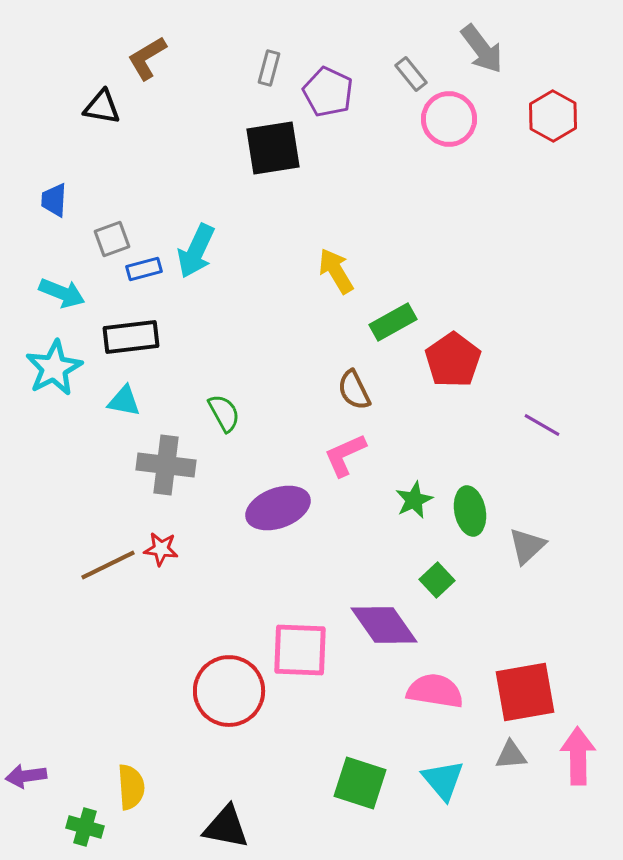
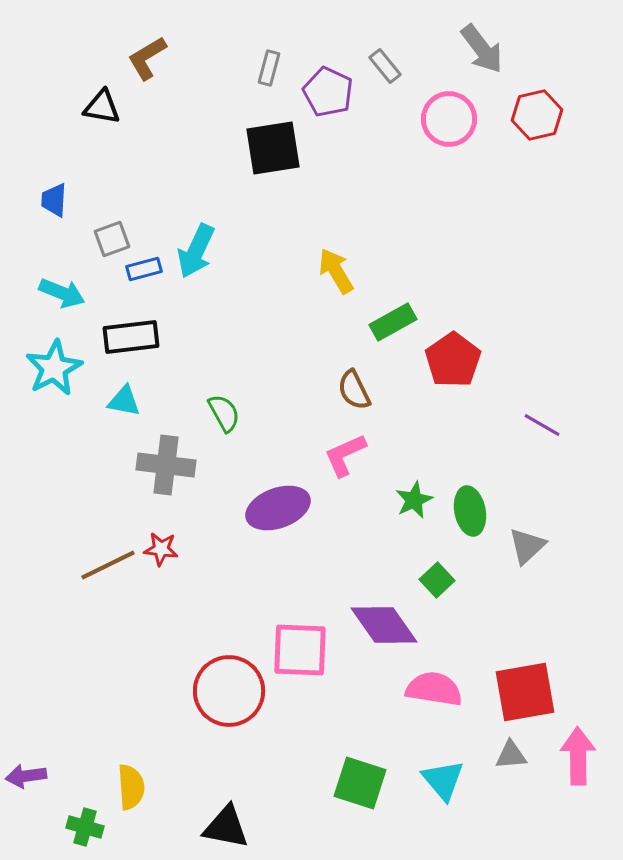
gray rectangle at (411, 74): moved 26 px left, 8 px up
red hexagon at (553, 116): moved 16 px left, 1 px up; rotated 18 degrees clockwise
pink semicircle at (435, 691): moved 1 px left, 2 px up
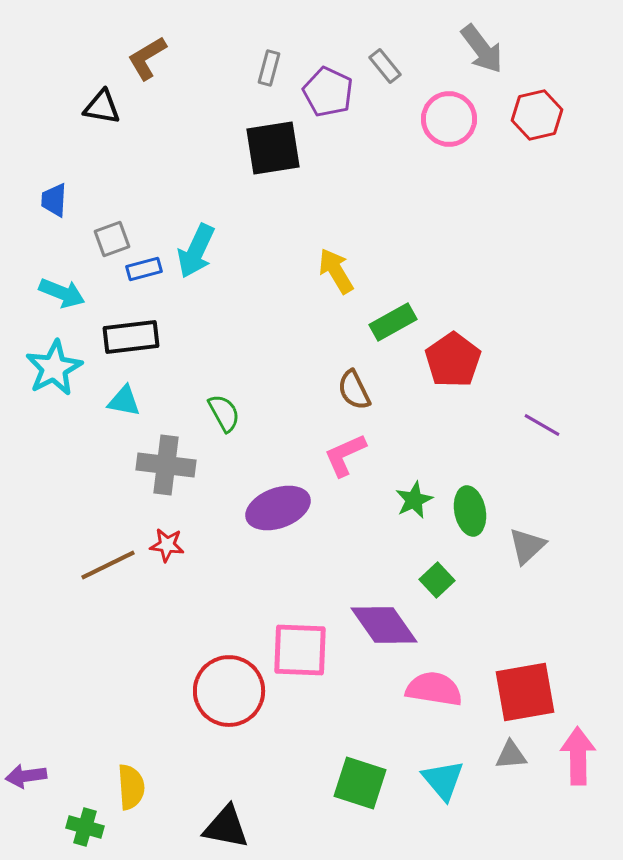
red star at (161, 549): moved 6 px right, 4 px up
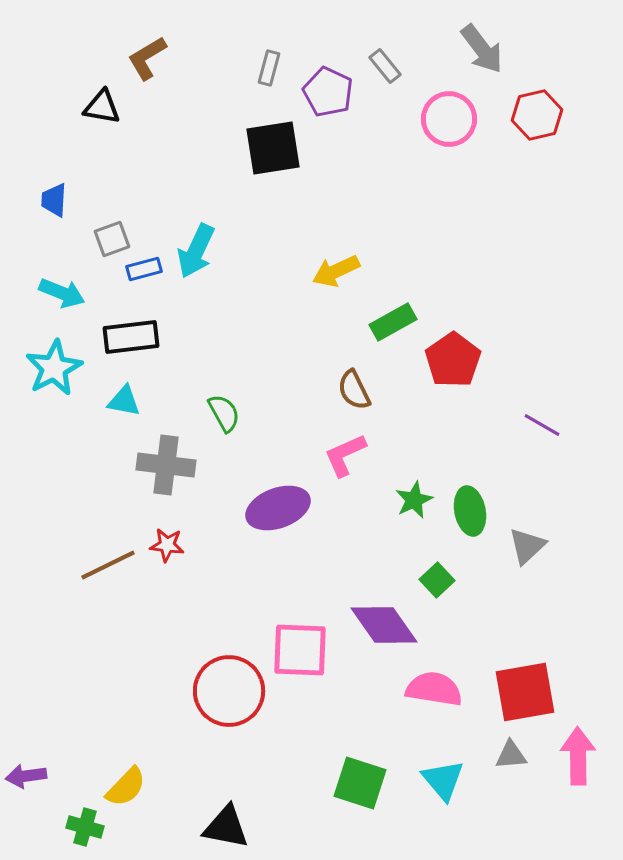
yellow arrow at (336, 271): rotated 84 degrees counterclockwise
yellow semicircle at (131, 787): moved 5 px left; rotated 48 degrees clockwise
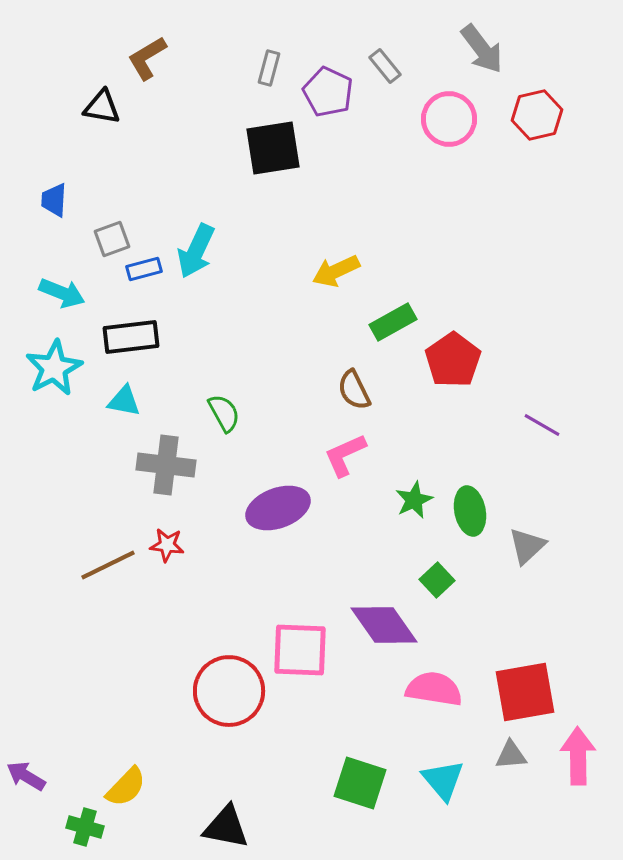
purple arrow at (26, 776): rotated 39 degrees clockwise
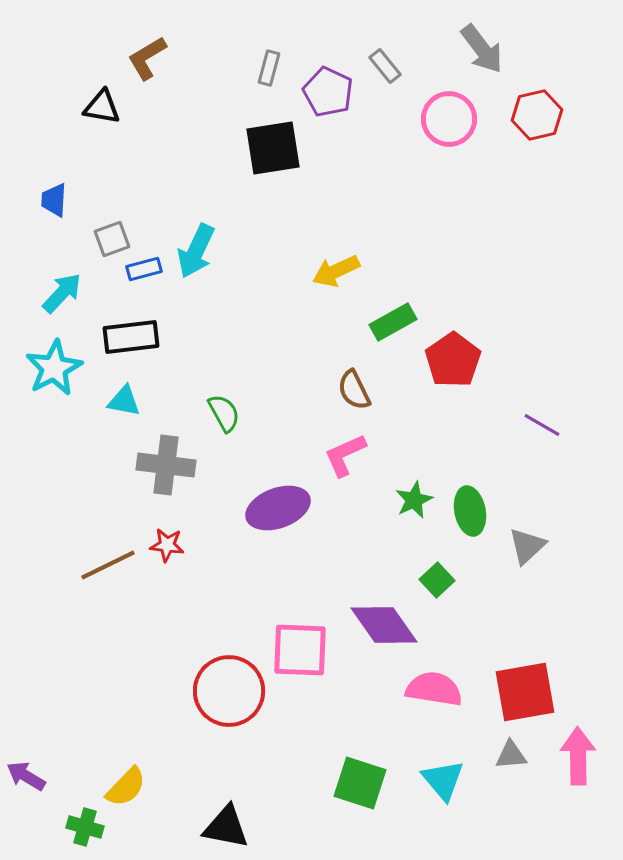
cyan arrow at (62, 293): rotated 69 degrees counterclockwise
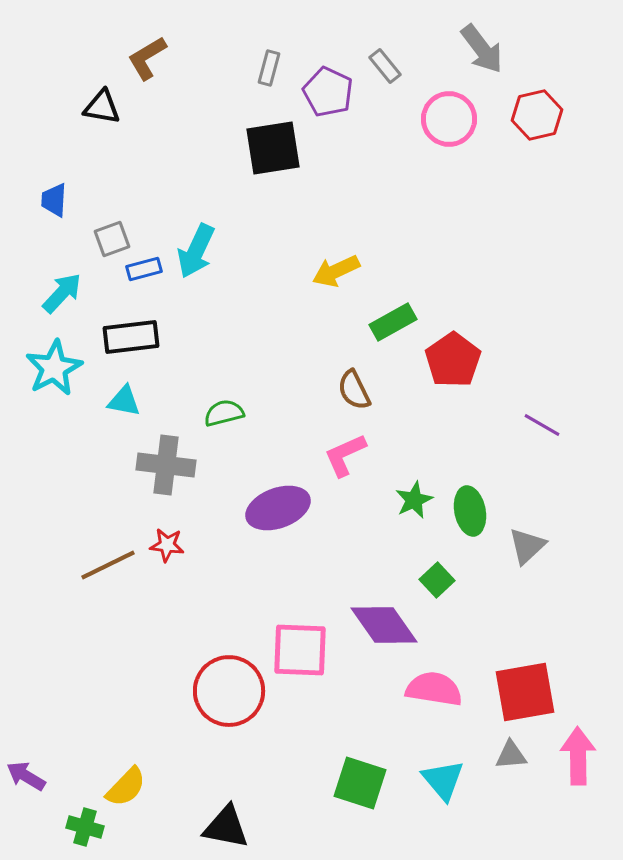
green semicircle at (224, 413): rotated 75 degrees counterclockwise
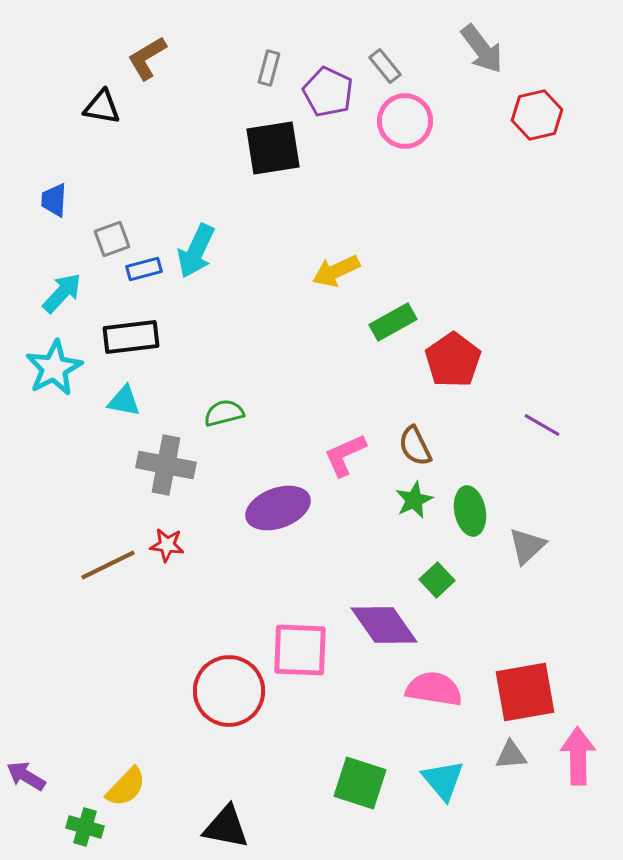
pink circle at (449, 119): moved 44 px left, 2 px down
brown semicircle at (354, 390): moved 61 px right, 56 px down
gray cross at (166, 465): rotated 4 degrees clockwise
